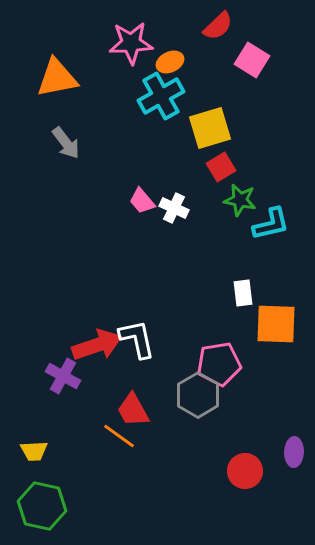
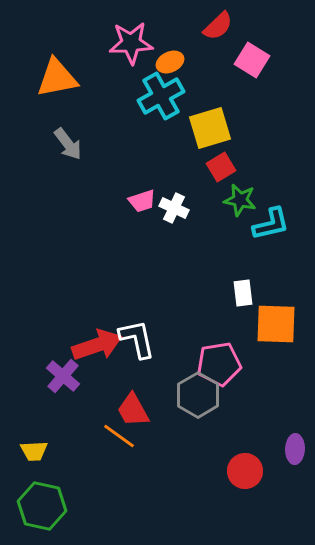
gray arrow: moved 2 px right, 1 px down
pink trapezoid: rotated 68 degrees counterclockwise
purple cross: rotated 12 degrees clockwise
purple ellipse: moved 1 px right, 3 px up
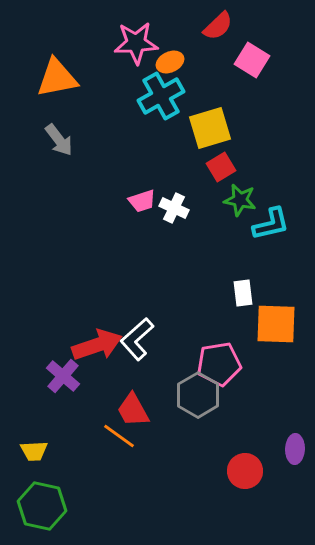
pink star: moved 5 px right
gray arrow: moved 9 px left, 4 px up
white L-shape: rotated 120 degrees counterclockwise
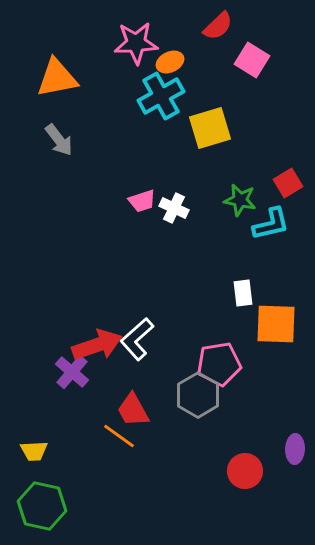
red square: moved 67 px right, 16 px down
purple cross: moved 9 px right, 4 px up
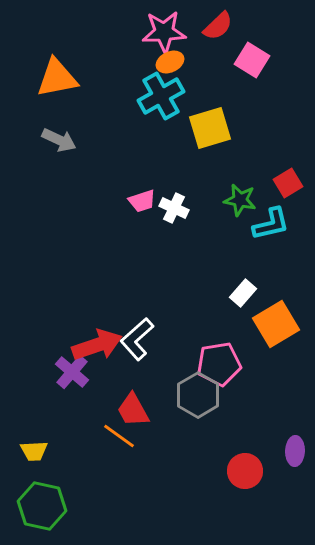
pink star: moved 28 px right, 11 px up
gray arrow: rotated 28 degrees counterclockwise
white rectangle: rotated 48 degrees clockwise
orange square: rotated 33 degrees counterclockwise
purple ellipse: moved 2 px down
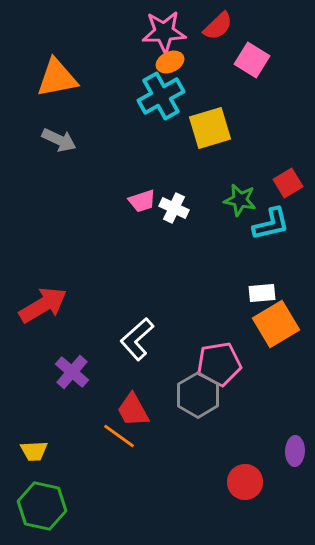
white rectangle: moved 19 px right; rotated 44 degrees clockwise
red arrow: moved 54 px left, 40 px up; rotated 12 degrees counterclockwise
red circle: moved 11 px down
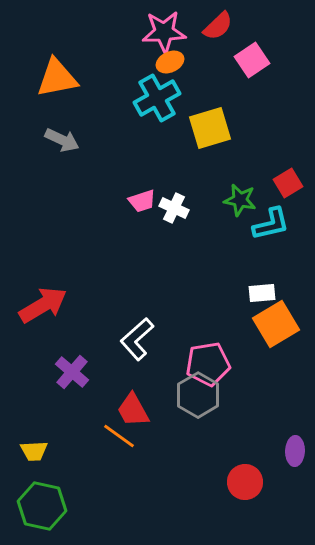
pink square: rotated 24 degrees clockwise
cyan cross: moved 4 px left, 2 px down
gray arrow: moved 3 px right
pink pentagon: moved 11 px left
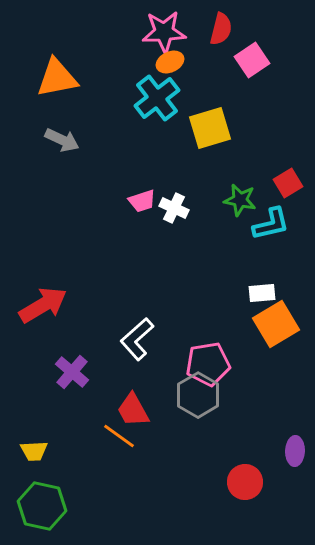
red semicircle: moved 3 px right, 3 px down; rotated 32 degrees counterclockwise
cyan cross: rotated 9 degrees counterclockwise
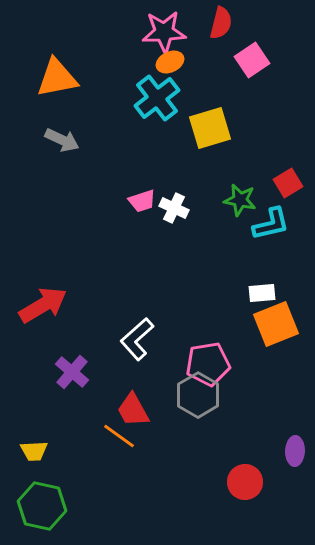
red semicircle: moved 6 px up
orange square: rotated 9 degrees clockwise
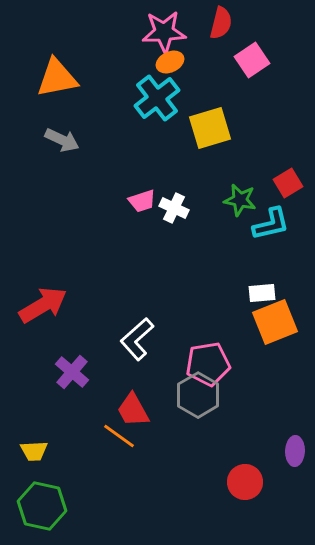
orange square: moved 1 px left, 2 px up
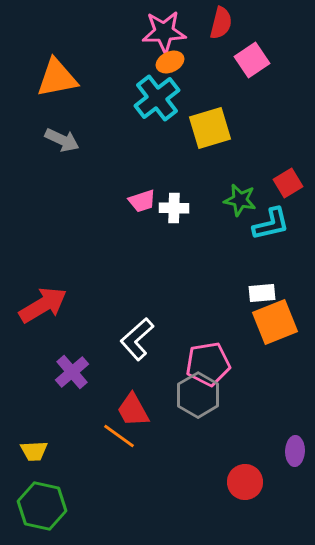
white cross: rotated 24 degrees counterclockwise
purple cross: rotated 8 degrees clockwise
